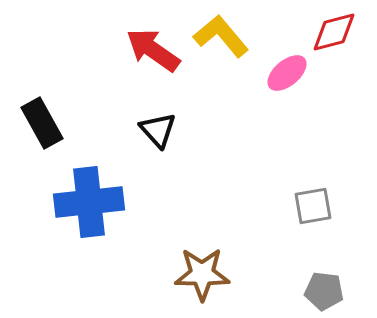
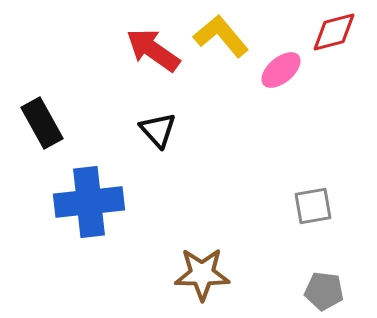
pink ellipse: moved 6 px left, 3 px up
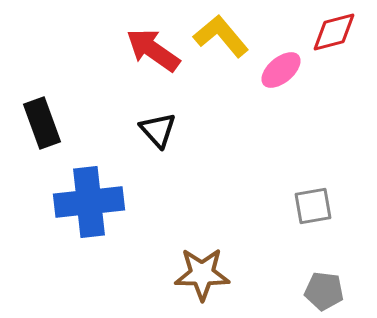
black rectangle: rotated 9 degrees clockwise
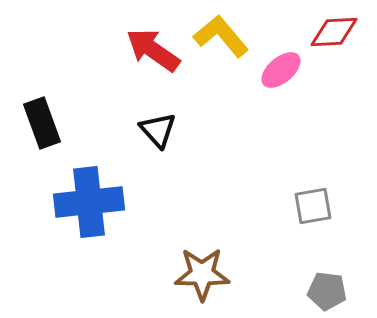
red diamond: rotated 12 degrees clockwise
gray pentagon: moved 3 px right
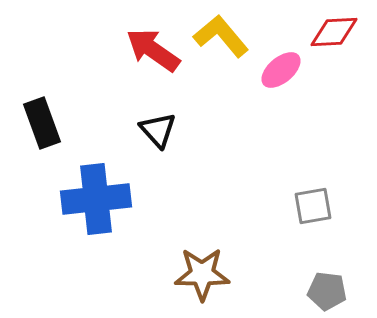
blue cross: moved 7 px right, 3 px up
